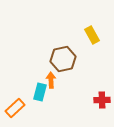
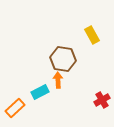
brown hexagon: rotated 20 degrees clockwise
orange arrow: moved 7 px right
cyan rectangle: rotated 48 degrees clockwise
red cross: rotated 28 degrees counterclockwise
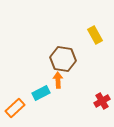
yellow rectangle: moved 3 px right
cyan rectangle: moved 1 px right, 1 px down
red cross: moved 1 px down
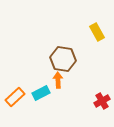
yellow rectangle: moved 2 px right, 3 px up
orange rectangle: moved 11 px up
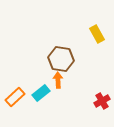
yellow rectangle: moved 2 px down
brown hexagon: moved 2 px left
cyan rectangle: rotated 12 degrees counterclockwise
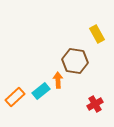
brown hexagon: moved 14 px right, 2 px down
cyan rectangle: moved 2 px up
red cross: moved 7 px left, 3 px down
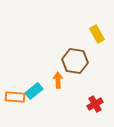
cyan rectangle: moved 7 px left
orange rectangle: rotated 48 degrees clockwise
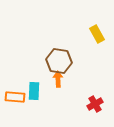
brown hexagon: moved 16 px left
orange arrow: moved 1 px up
cyan rectangle: rotated 48 degrees counterclockwise
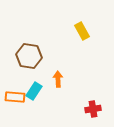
yellow rectangle: moved 15 px left, 3 px up
brown hexagon: moved 30 px left, 5 px up
cyan rectangle: rotated 30 degrees clockwise
red cross: moved 2 px left, 5 px down; rotated 21 degrees clockwise
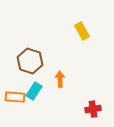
brown hexagon: moved 1 px right, 5 px down; rotated 10 degrees clockwise
orange arrow: moved 2 px right
